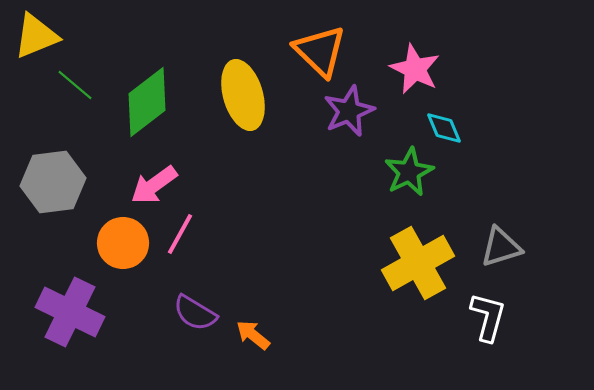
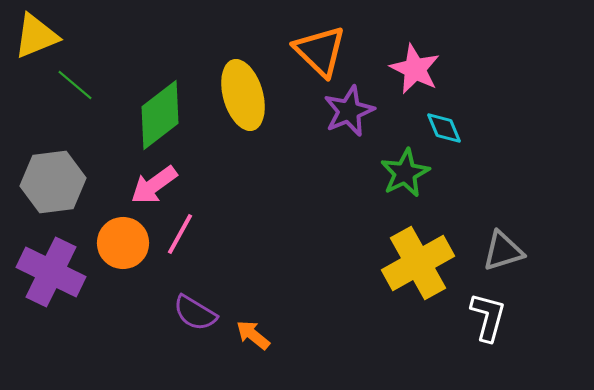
green diamond: moved 13 px right, 13 px down
green star: moved 4 px left, 1 px down
gray triangle: moved 2 px right, 4 px down
purple cross: moved 19 px left, 40 px up
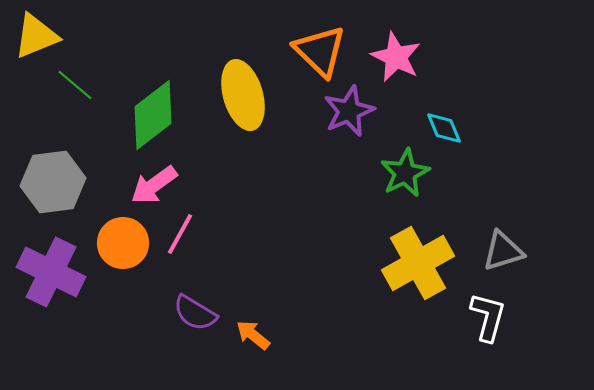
pink star: moved 19 px left, 12 px up
green diamond: moved 7 px left
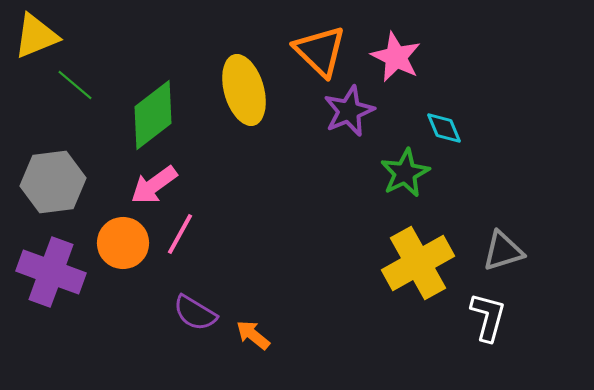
yellow ellipse: moved 1 px right, 5 px up
purple cross: rotated 6 degrees counterclockwise
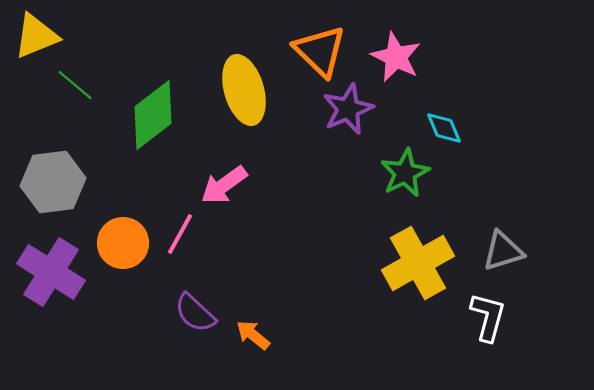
purple star: moved 1 px left, 2 px up
pink arrow: moved 70 px right
purple cross: rotated 12 degrees clockwise
purple semicircle: rotated 12 degrees clockwise
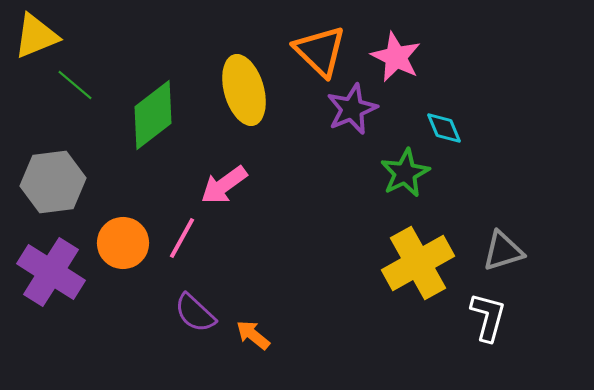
purple star: moved 4 px right
pink line: moved 2 px right, 4 px down
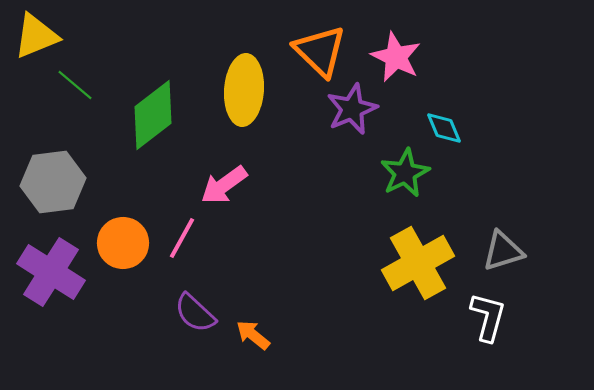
yellow ellipse: rotated 20 degrees clockwise
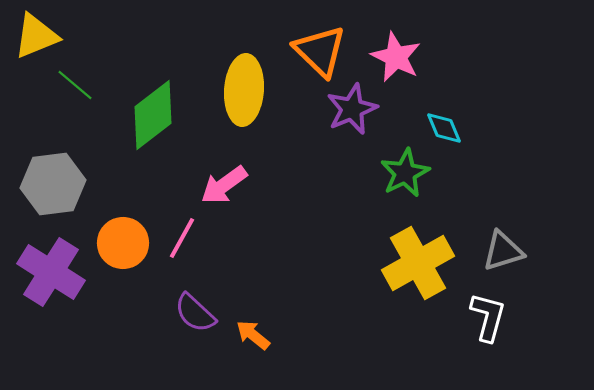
gray hexagon: moved 2 px down
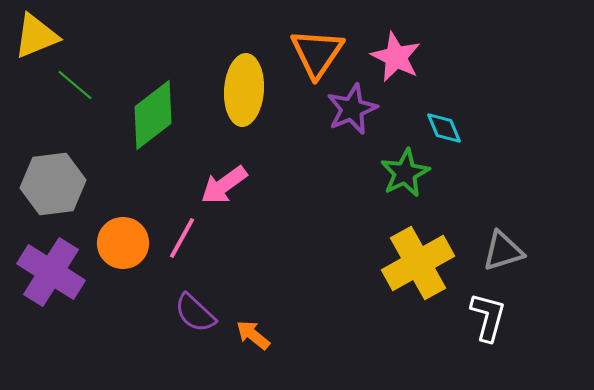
orange triangle: moved 3 px left, 2 px down; rotated 20 degrees clockwise
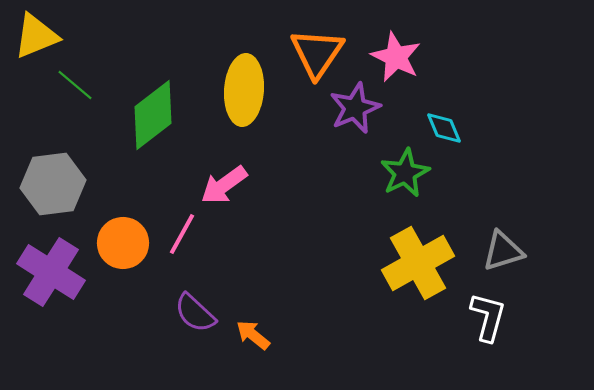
purple star: moved 3 px right, 1 px up
pink line: moved 4 px up
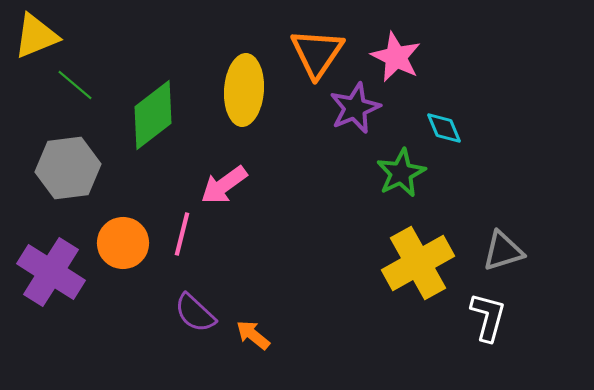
green star: moved 4 px left
gray hexagon: moved 15 px right, 16 px up
pink line: rotated 15 degrees counterclockwise
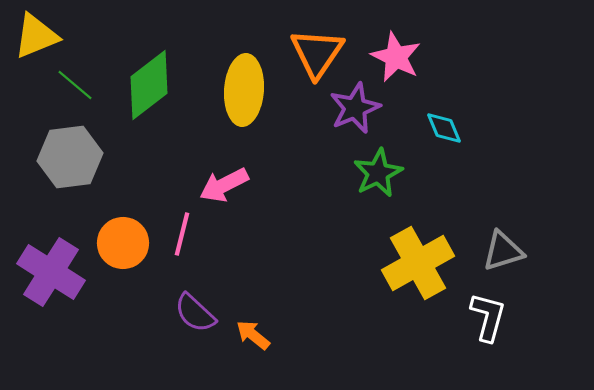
green diamond: moved 4 px left, 30 px up
gray hexagon: moved 2 px right, 11 px up
green star: moved 23 px left
pink arrow: rotated 9 degrees clockwise
